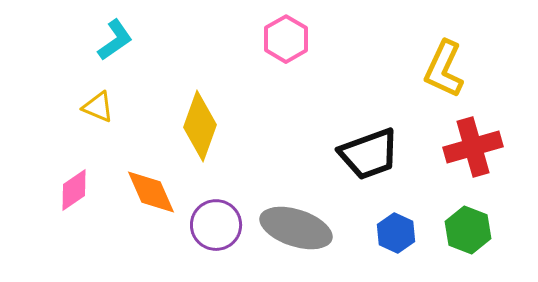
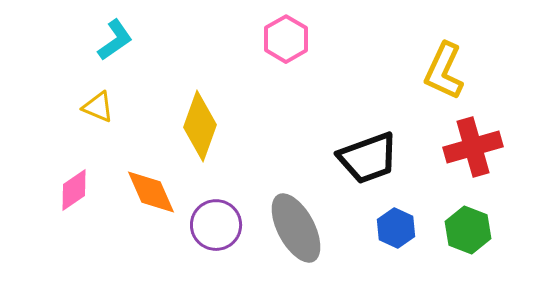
yellow L-shape: moved 2 px down
black trapezoid: moved 1 px left, 4 px down
gray ellipse: rotated 44 degrees clockwise
blue hexagon: moved 5 px up
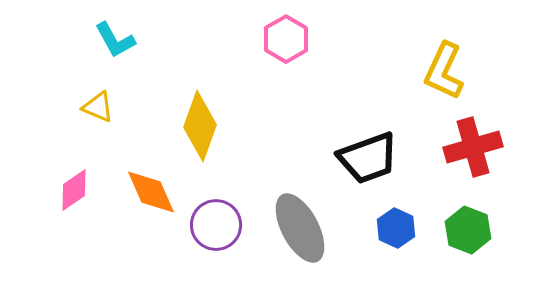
cyan L-shape: rotated 96 degrees clockwise
gray ellipse: moved 4 px right
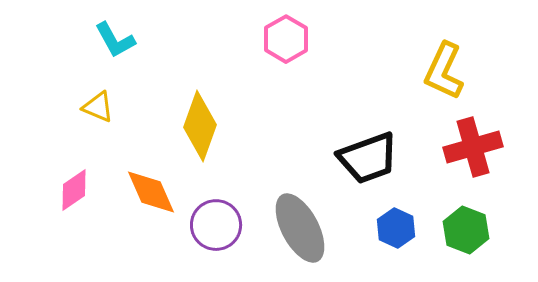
green hexagon: moved 2 px left
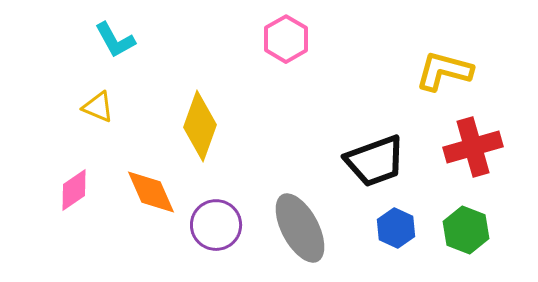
yellow L-shape: rotated 80 degrees clockwise
black trapezoid: moved 7 px right, 3 px down
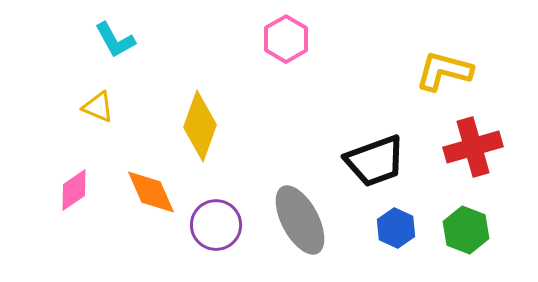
gray ellipse: moved 8 px up
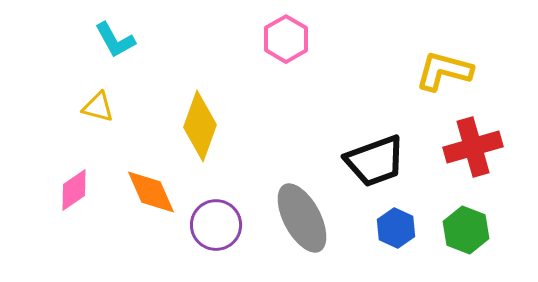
yellow triangle: rotated 8 degrees counterclockwise
gray ellipse: moved 2 px right, 2 px up
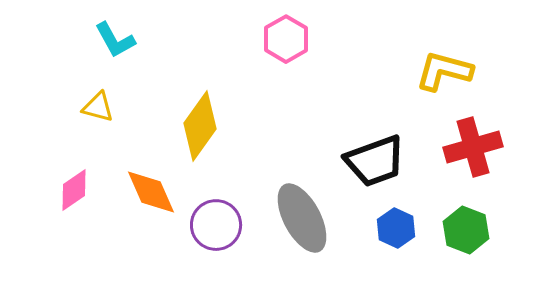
yellow diamond: rotated 16 degrees clockwise
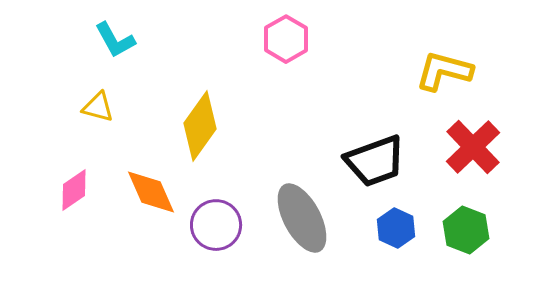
red cross: rotated 28 degrees counterclockwise
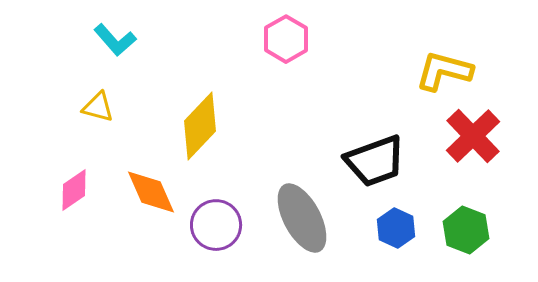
cyan L-shape: rotated 12 degrees counterclockwise
yellow diamond: rotated 8 degrees clockwise
red cross: moved 11 px up
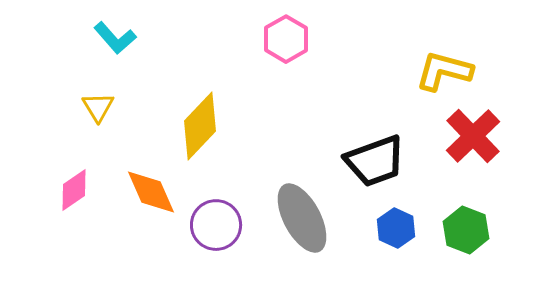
cyan L-shape: moved 2 px up
yellow triangle: rotated 44 degrees clockwise
